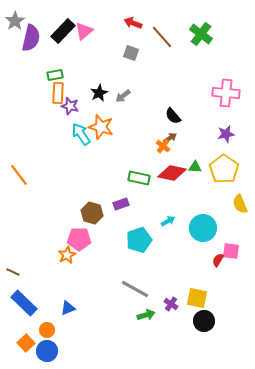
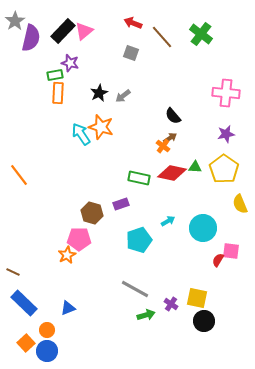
purple star at (70, 106): moved 43 px up
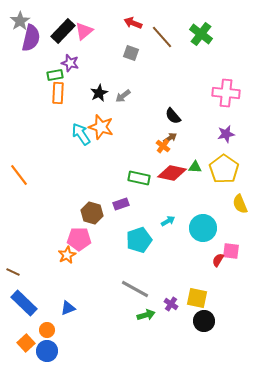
gray star at (15, 21): moved 5 px right
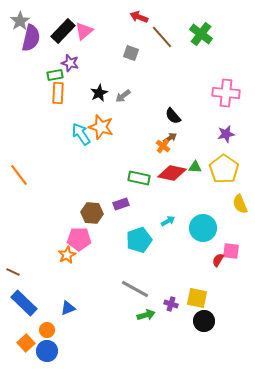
red arrow at (133, 23): moved 6 px right, 6 px up
brown hexagon at (92, 213): rotated 10 degrees counterclockwise
purple cross at (171, 304): rotated 16 degrees counterclockwise
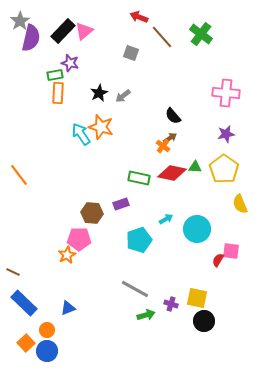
cyan arrow at (168, 221): moved 2 px left, 2 px up
cyan circle at (203, 228): moved 6 px left, 1 px down
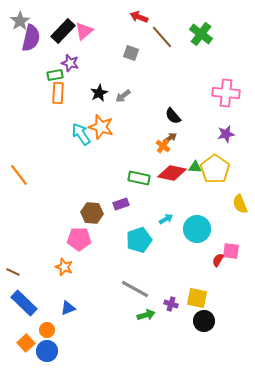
yellow pentagon at (224, 169): moved 9 px left
orange star at (67, 255): moved 3 px left, 12 px down; rotated 24 degrees counterclockwise
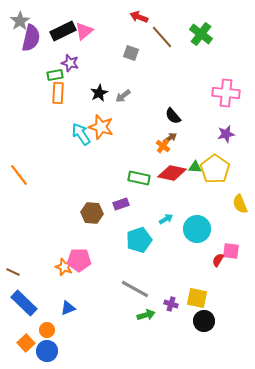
black rectangle at (63, 31): rotated 20 degrees clockwise
pink pentagon at (79, 239): moved 21 px down
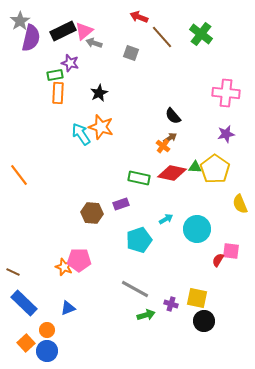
gray arrow at (123, 96): moved 29 px left, 53 px up; rotated 56 degrees clockwise
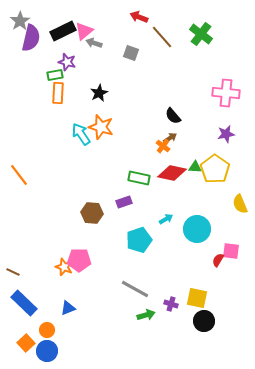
purple star at (70, 63): moved 3 px left, 1 px up
purple rectangle at (121, 204): moved 3 px right, 2 px up
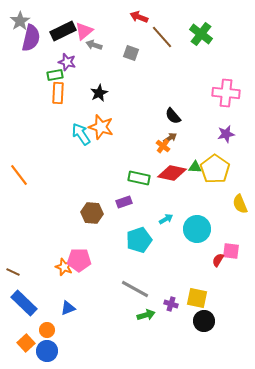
gray arrow at (94, 43): moved 2 px down
